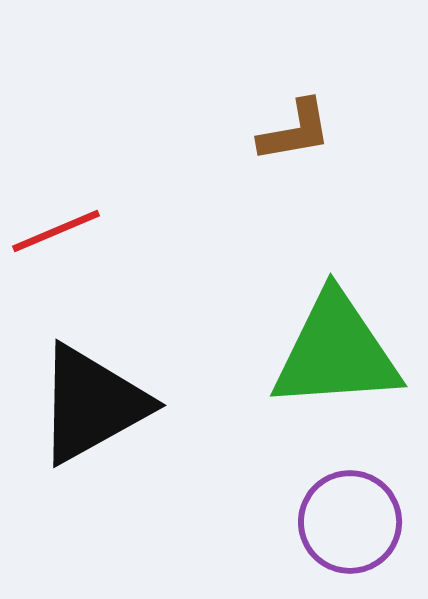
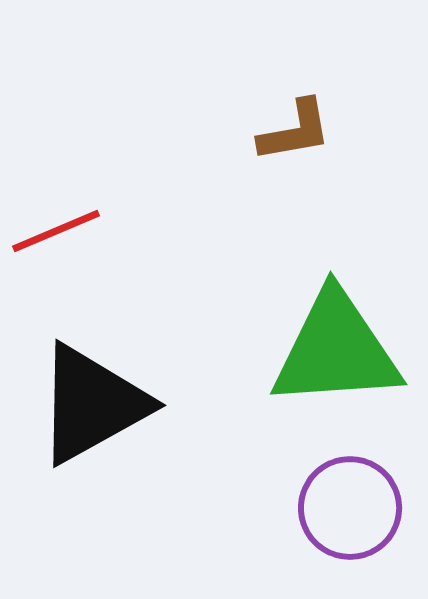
green triangle: moved 2 px up
purple circle: moved 14 px up
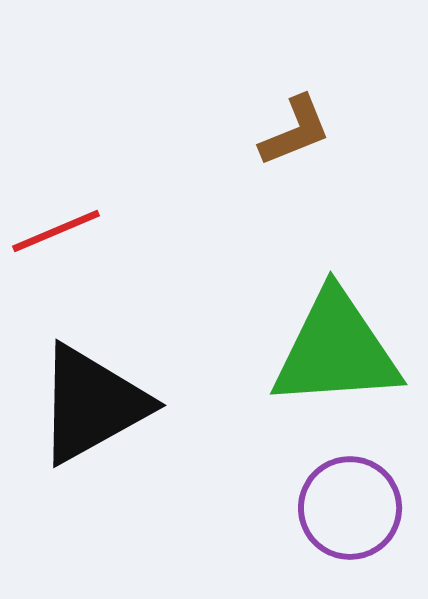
brown L-shape: rotated 12 degrees counterclockwise
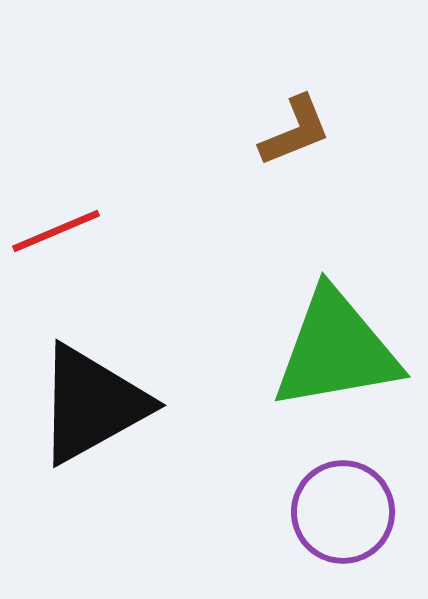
green triangle: rotated 6 degrees counterclockwise
purple circle: moved 7 px left, 4 px down
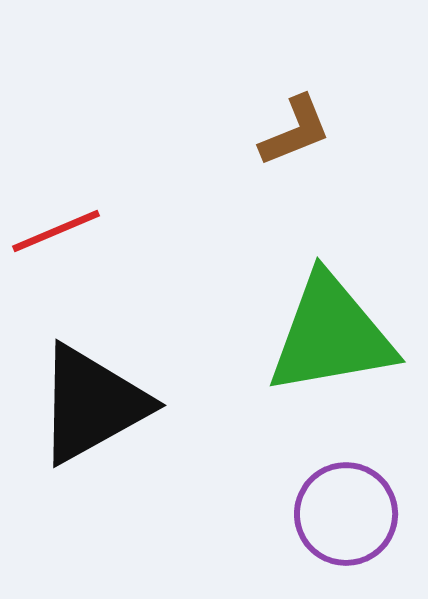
green triangle: moved 5 px left, 15 px up
purple circle: moved 3 px right, 2 px down
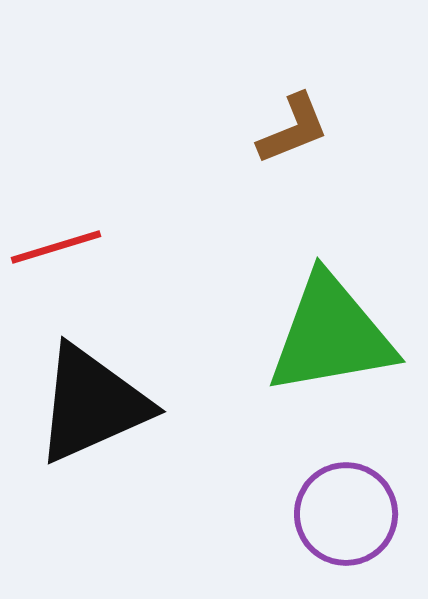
brown L-shape: moved 2 px left, 2 px up
red line: moved 16 px down; rotated 6 degrees clockwise
black triangle: rotated 5 degrees clockwise
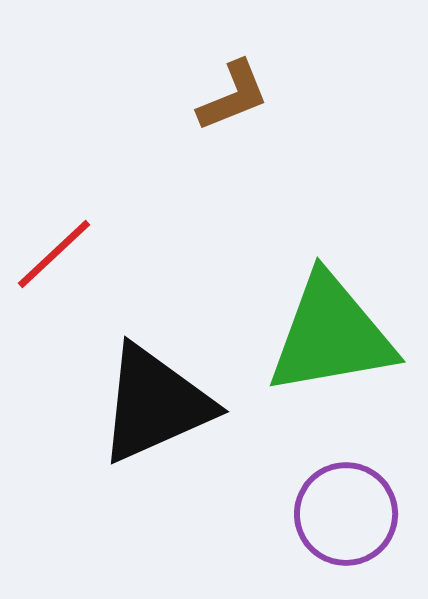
brown L-shape: moved 60 px left, 33 px up
red line: moved 2 px left, 7 px down; rotated 26 degrees counterclockwise
black triangle: moved 63 px right
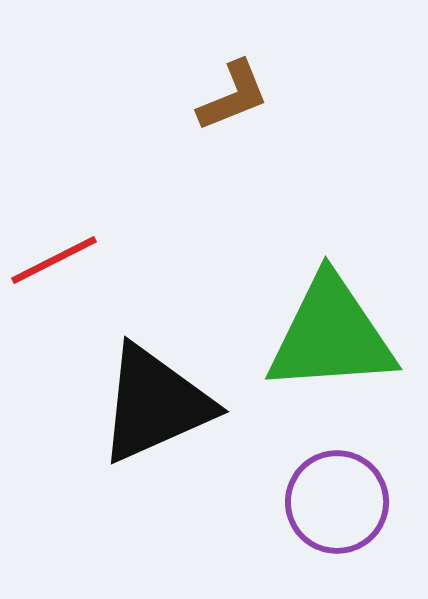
red line: moved 6 px down; rotated 16 degrees clockwise
green triangle: rotated 6 degrees clockwise
purple circle: moved 9 px left, 12 px up
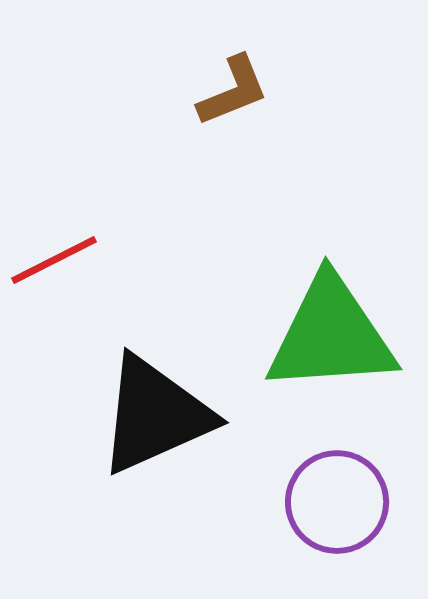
brown L-shape: moved 5 px up
black triangle: moved 11 px down
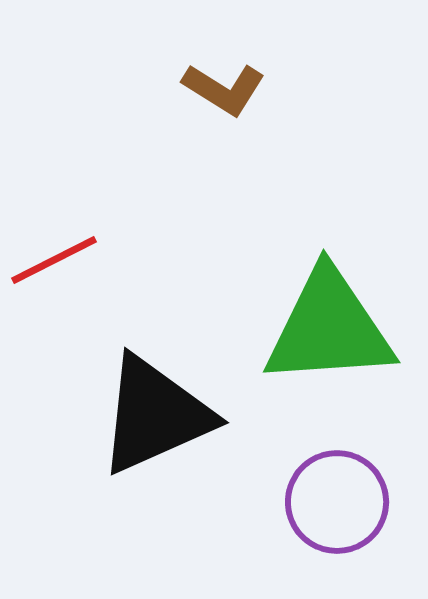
brown L-shape: moved 9 px left, 2 px up; rotated 54 degrees clockwise
green triangle: moved 2 px left, 7 px up
